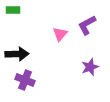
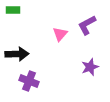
purple cross: moved 4 px right, 1 px down
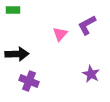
purple star: moved 1 px right, 7 px down; rotated 24 degrees counterclockwise
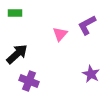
green rectangle: moved 2 px right, 3 px down
black arrow: rotated 40 degrees counterclockwise
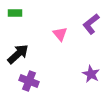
purple L-shape: moved 4 px right, 1 px up; rotated 10 degrees counterclockwise
pink triangle: rotated 21 degrees counterclockwise
black arrow: moved 1 px right
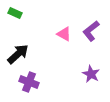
green rectangle: rotated 24 degrees clockwise
purple L-shape: moved 7 px down
pink triangle: moved 4 px right; rotated 21 degrees counterclockwise
purple cross: moved 1 px down
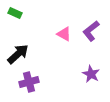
purple cross: rotated 36 degrees counterclockwise
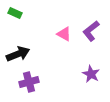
black arrow: rotated 20 degrees clockwise
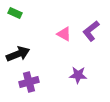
purple star: moved 13 px left, 1 px down; rotated 24 degrees counterclockwise
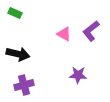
black arrow: rotated 35 degrees clockwise
purple cross: moved 5 px left, 3 px down
